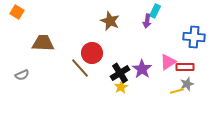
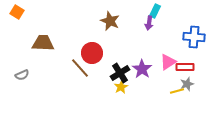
purple arrow: moved 2 px right, 2 px down
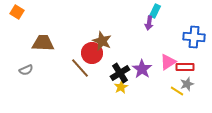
brown star: moved 8 px left, 20 px down
gray semicircle: moved 4 px right, 5 px up
yellow line: rotated 48 degrees clockwise
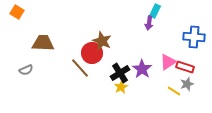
red rectangle: rotated 18 degrees clockwise
yellow line: moved 3 px left
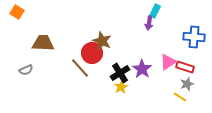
yellow line: moved 6 px right, 6 px down
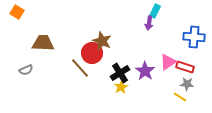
purple star: moved 3 px right, 2 px down
gray star: rotated 24 degrees clockwise
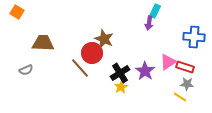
brown star: moved 2 px right, 2 px up
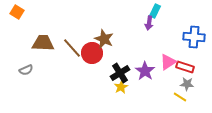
brown line: moved 8 px left, 20 px up
